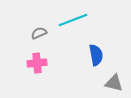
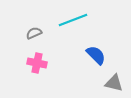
gray semicircle: moved 5 px left
blue semicircle: rotated 35 degrees counterclockwise
pink cross: rotated 18 degrees clockwise
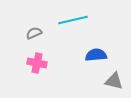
cyan line: rotated 8 degrees clockwise
blue semicircle: rotated 50 degrees counterclockwise
gray triangle: moved 2 px up
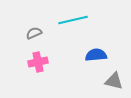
pink cross: moved 1 px right, 1 px up; rotated 24 degrees counterclockwise
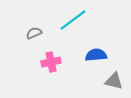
cyan line: rotated 24 degrees counterclockwise
pink cross: moved 13 px right
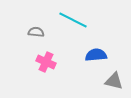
cyan line: rotated 64 degrees clockwise
gray semicircle: moved 2 px right, 1 px up; rotated 28 degrees clockwise
pink cross: moved 5 px left; rotated 36 degrees clockwise
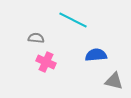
gray semicircle: moved 6 px down
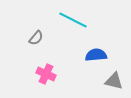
gray semicircle: rotated 126 degrees clockwise
pink cross: moved 12 px down
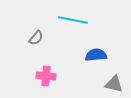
cyan line: rotated 16 degrees counterclockwise
pink cross: moved 2 px down; rotated 18 degrees counterclockwise
gray triangle: moved 3 px down
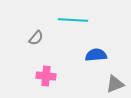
cyan line: rotated 8 degrees counterclockwise
gray triangle: moved 1 px right; rotated 36 degrees counterclockwise
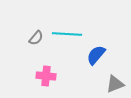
cyan line: moved 6 px left, 14 px down
blue semicircle: rotated 45 degrees counterclockwise
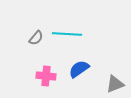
blue semicircle: moved 17 px left, 14 px down; rotated 15 degrees clockwise
